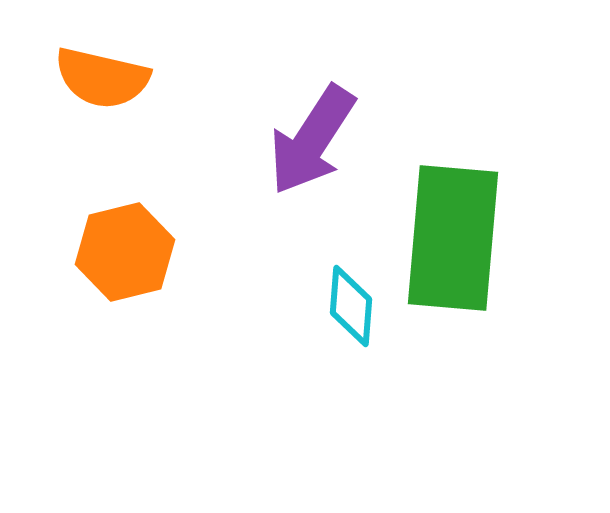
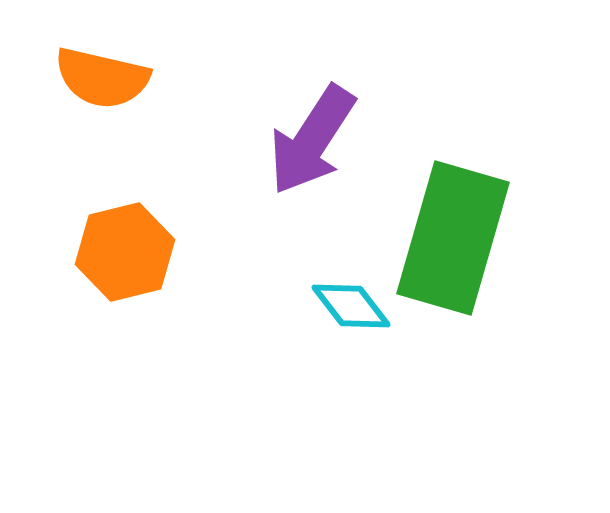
green rectangle: rotated 11 degrees clockwise
cyan diamond: rotated 42 degrees counterclockwise
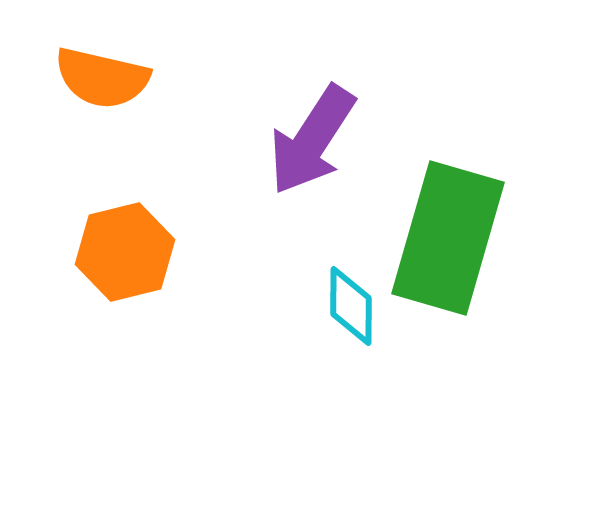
green rectangle: moved 5 px left
cyan diamond: rotated 38 degrees clockwise
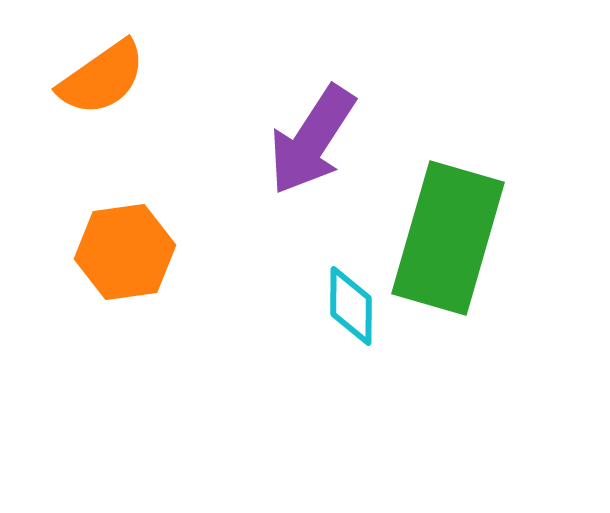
orange semicircle: rotated 48 degrees counterclockwise
orange hexagon: rotated 6 degrees clockwise
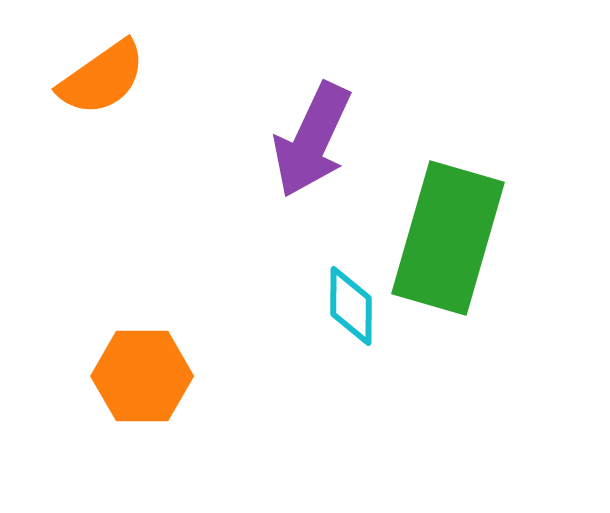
purple arrow: rotated 8 degrees counterclockwise
orange hexagon: moved 17 px right, 124 px down; rotated 8 degrees clockwise
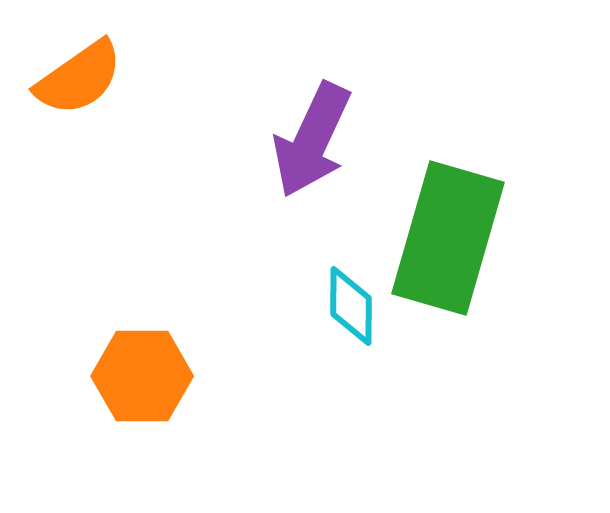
orange semicircle: moved 23 px left
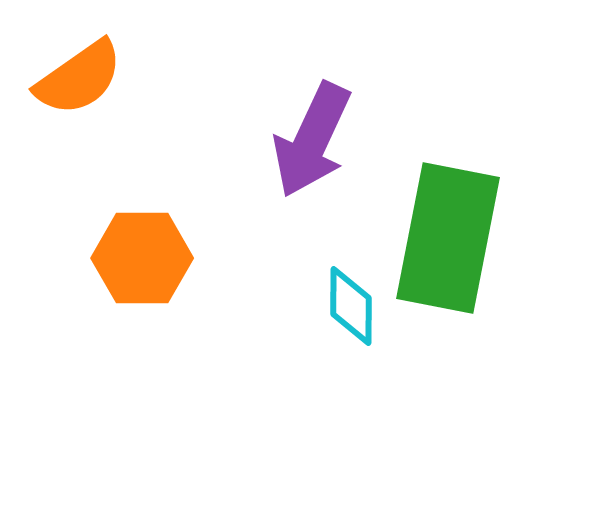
green rectangle: rotated 5 degrees counterclockwise
orange hexagon: moved 118 px up
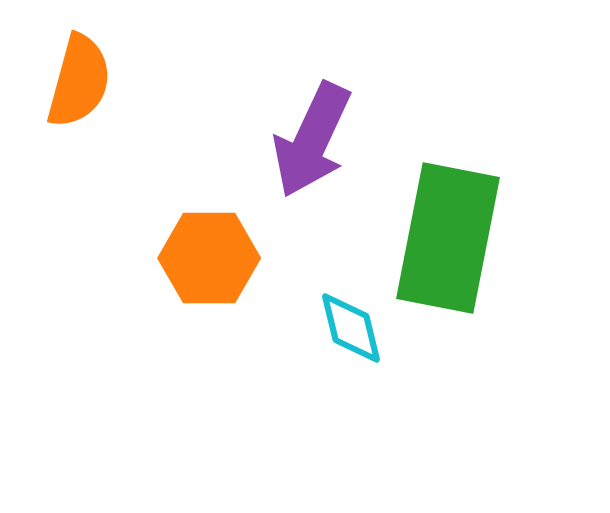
orange semicircle: moved 3 px down; rotated 40 degrees counterclockwise
orange hexagon: moved 67 px right
cyan diamond: moved 22 px down; rotated 14 degrees counterclockwise
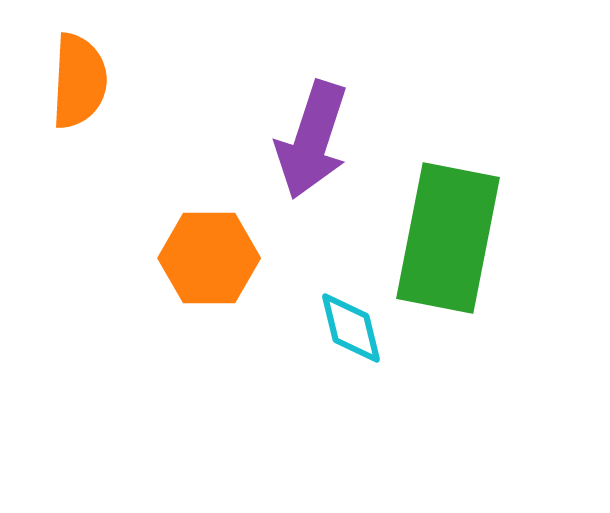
orange semicircle: rotated 12 degrees counterclockwise
purple arrow: rotated 7 degrees counterclockwise
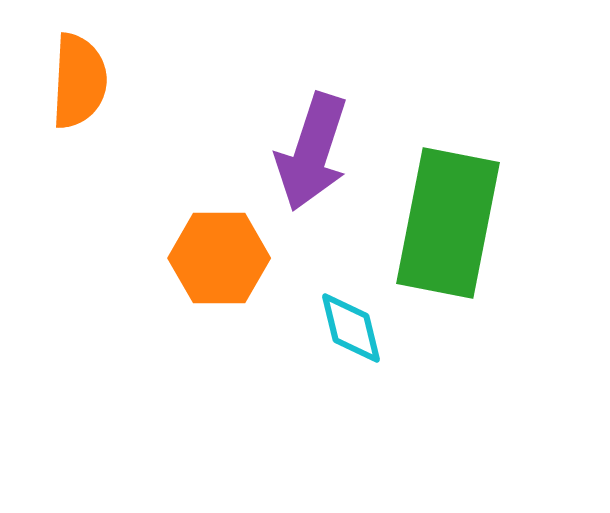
purple arrow: moved 12 px down
green rectangle: moved 15 px up
orange hexagon: moved 10 px right
